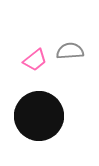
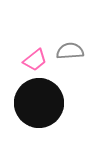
black circle: moved 13 px up
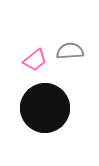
black circle: moved 6 px right, 5 px down
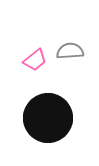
black circle: moved 3 px right, 10 px down
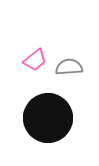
gray semicircle: moved 1 px left, 16 px down
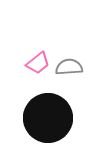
pink trapezoid: moved 3 px right, 3 px down
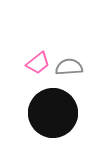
black circle: moved 5 px right, 5 px up
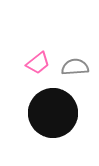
gray semicircle: moved 6 px right
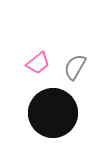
gray semicircle: rotated 56 degrees counterclockwise
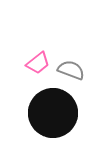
gray semicircle: moved 4 px left, 3 px down; rotated 80 degrees clockwise
